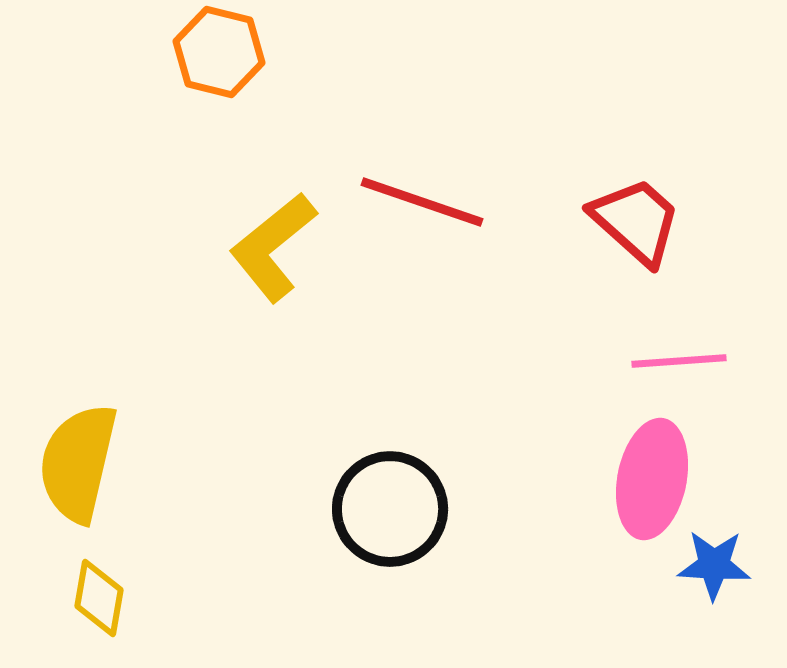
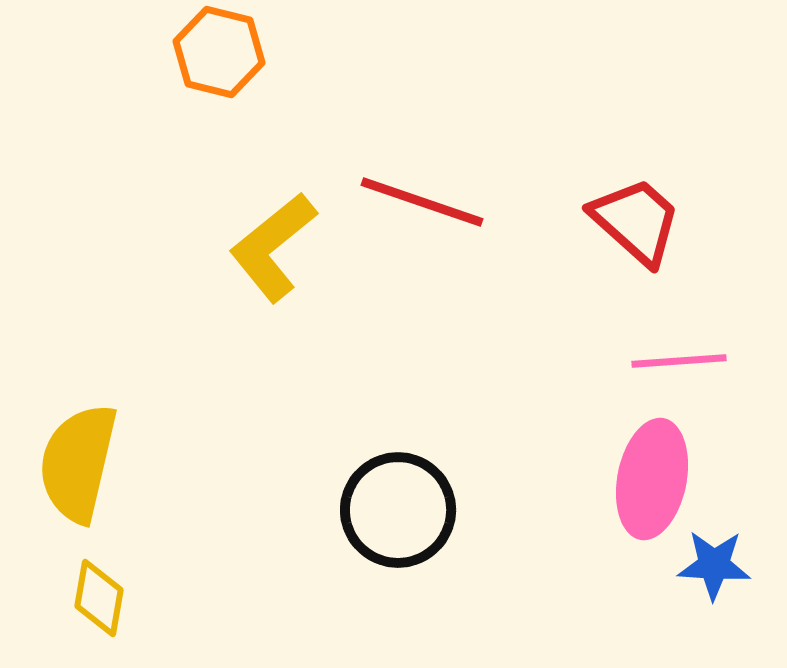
black circle: moved 8 px right, 1 px down
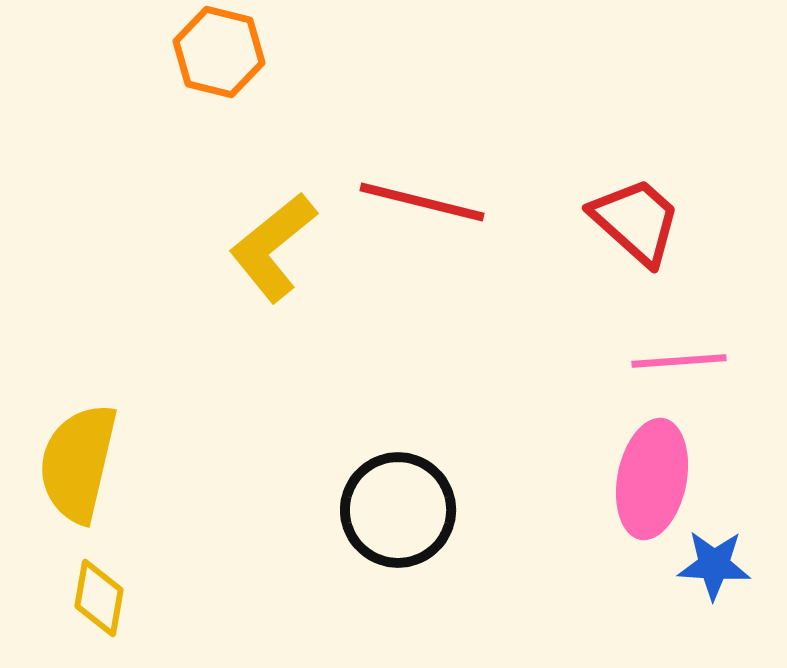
red line: rotated 5 degrees counterclockwise
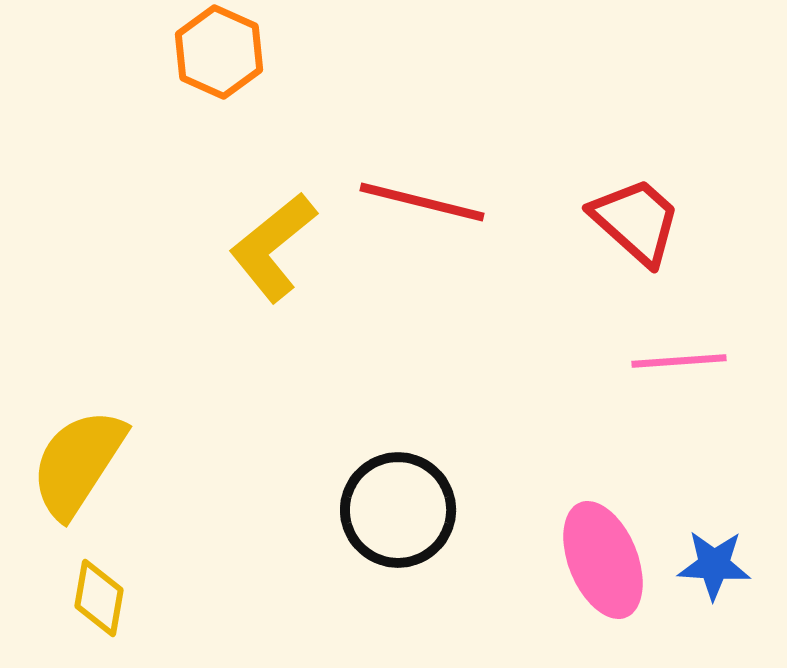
orange hexagon: rotated 10 degrees clockwise
yellow semicircle: rotated 20 degrees clockwise
pink ellipse: moved 49 px left, 81 px down; rotated 33 degrees counterclockwise
